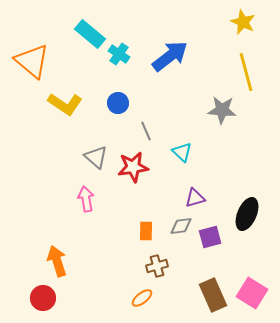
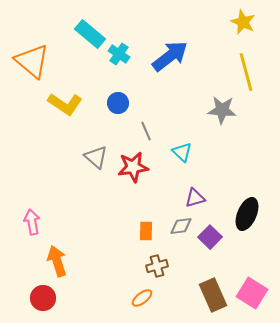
pink arrow: moved 54 px left, 23 px down
purple square: rotated 30 degrees counterclockwise
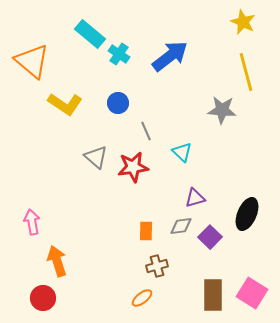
brown rectangle: rotated 24 degrees clockwise
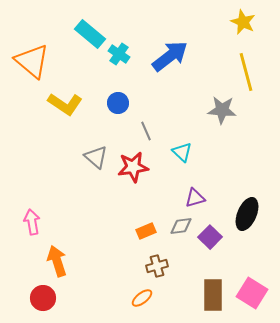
orange rectangle: rotated 66 degrees clockwise
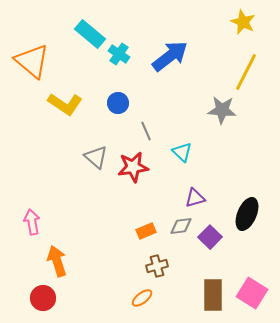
yellow line: rotated 42 degrees clockwise
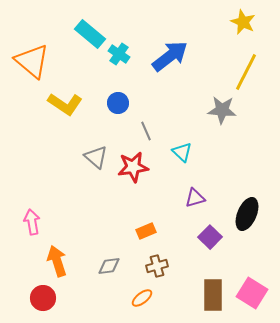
gray diamond: moved 72 px left, 40 px down
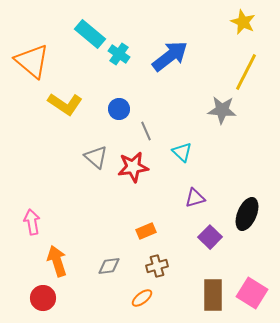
blue circle: moved 1 px right, 6 px down
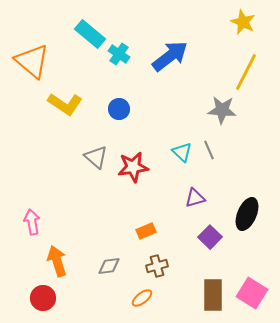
gray line: moved 63 px right, 19 px down
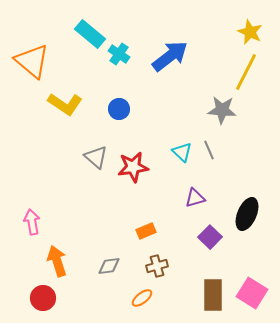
yellow star: moved 7 px right, 10 px down
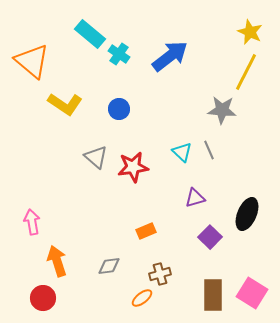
brown cross: moved 3 px right, 8 px down
